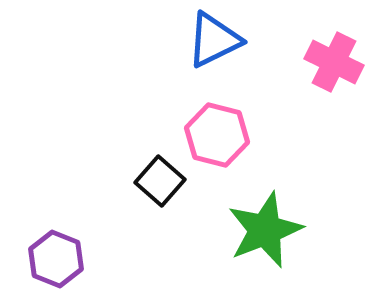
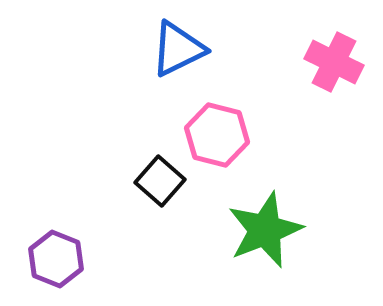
blue triangle: moved 36 px left, 9 px down
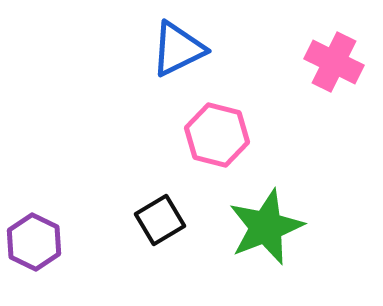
black square: moved 39 px down; rotated 18 degrees clockwise
green star: moved 1 px right, 3 px up
purple hexagon: moved 22 px left, 17 px up; rotated 4 degrees clockwise
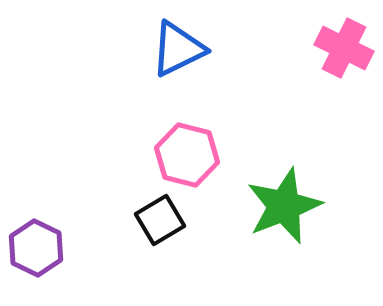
pink cross: moved 10 px right, 14 px up
pink hexagon: moved 30 px left, 20 px down
green star: moved 18 px right, 21 px up
purple hexagon: moved 2 px right, 6 px down
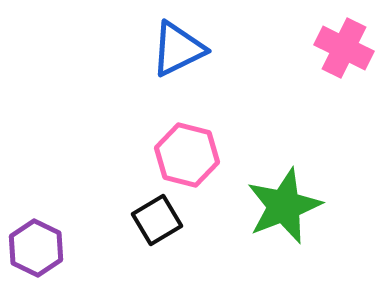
black square: moved 3 px left
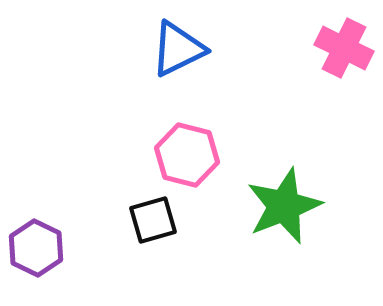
black square: moved 4 px left; rotated 15 degrees clockwise
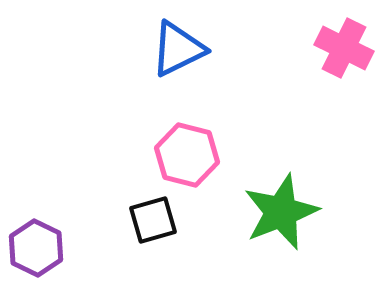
green star: moved 3 px left, 6 px down
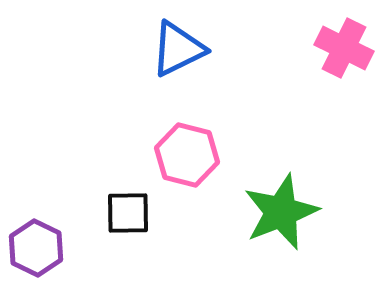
black square: moved 25 px left, 7 px up; rotated 15 degrees clockwise
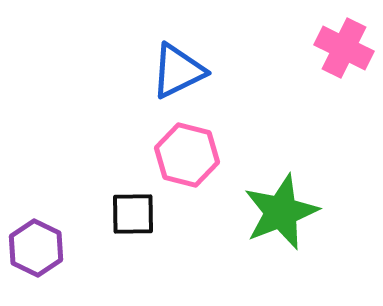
blue triangle: moved 22 px down
black square: moved 5 px right, 1 px down
